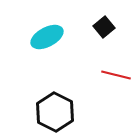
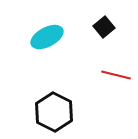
black hexagon: moved 1 px left
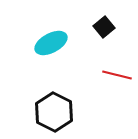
cyan ellipse: moved 4 px right, 6 px down
red line: moved 1 px right
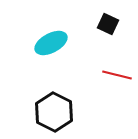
black square: moved 4 px right, 3 px up; rotated 25 degrees counterclockwise
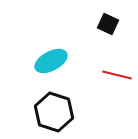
cyan ellipse: moved 18 px down
black hexagon: rotated 9 degrees counterclockwise
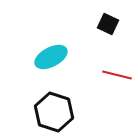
cyan ellipse: moved 4 px up
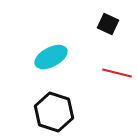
red line: moved 2 px up
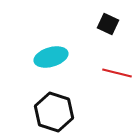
cyan ellipse: rotated 12 degrees clockwise
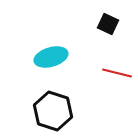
black hexagon: moved 1 px left, 1 px up
